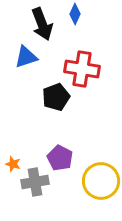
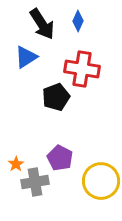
blue diamond: moved 3 px right, 7 px down
black arrow: rotated 12 degrees counterclockwise
blue triangle: rotated 15 degrees counterclockwise
orange star: moved 3 px right; rotated 21 degrees clockwise
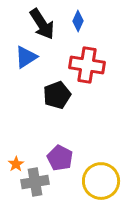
red cross: moved 5 px right, 4 px up
black pentagon: moved 1 px right, 2 px up
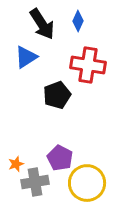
red cross: moved 1 px right
orange star: rotated 14 degrees clockwise
yellow circle: moved 14 px left, 2 px down
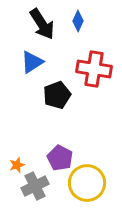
blue triangle: moved 6 px right, 5 px down
red cross: moved 6 px right, 4 px down
orange star: moved 1 px right, 1 px down
gray cross: moved 4 px down; rotated 16 degrees counterclockwise
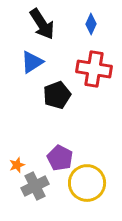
blue diamond: moved 13 px right, 3 px down
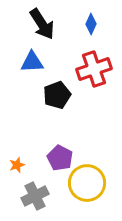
blue triangle: rotated 30 degrees clockwise
red cross: rotated 28 degrees counterclockwise
gray cross: moved 10 px down
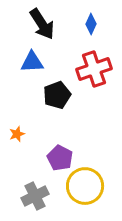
orange star: moved 31 px up
yellow circle: moved 2 px left, 3 px down
